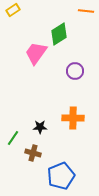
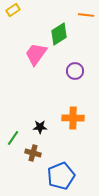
orange line: moved 4 px down
pink trapezoid: moved 1 px down
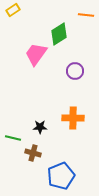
green line: rotated 70 degrees clockwise
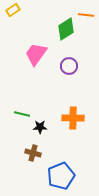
green diamond: moved 7 px right, 5 px up
purple circle: moved 6 px left, 5 px up
green line: moved 9 px right, 24 px up
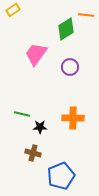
purple circle: moved 1 px right, 1 px down
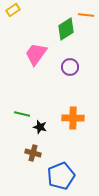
black star: rotated 16 degrees clockwise
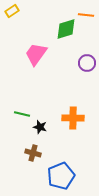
yellow rectangle: moved 1 px left, 1 px down
green diamond: rotated 15 degrees clockwise
purple circle: moved 17 px right, 4 px up
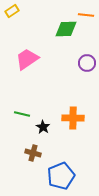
green diamond: rotated 15 degrees clockwise
pink trapezoid: moved 9 px left, 5 px down; rotated 20 degrees clockwise
black star: moved 3 px right; rotated 16 degrees clockwise
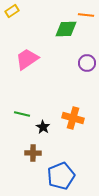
orange cross: rotated 15 degrees clockwise
brown cross: rotated 14 degrees counterclockwise
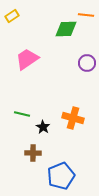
yellow rectangle: moved 5 px down
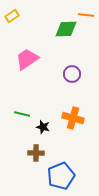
purple circle: moved 15 px left, 11 px down
black star: rotated 16 degrees counterclockwise
brown cross: moved 3 px right
